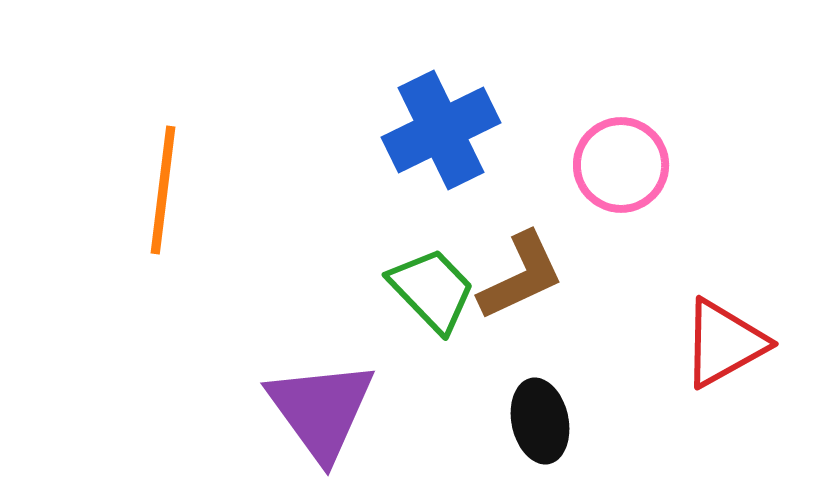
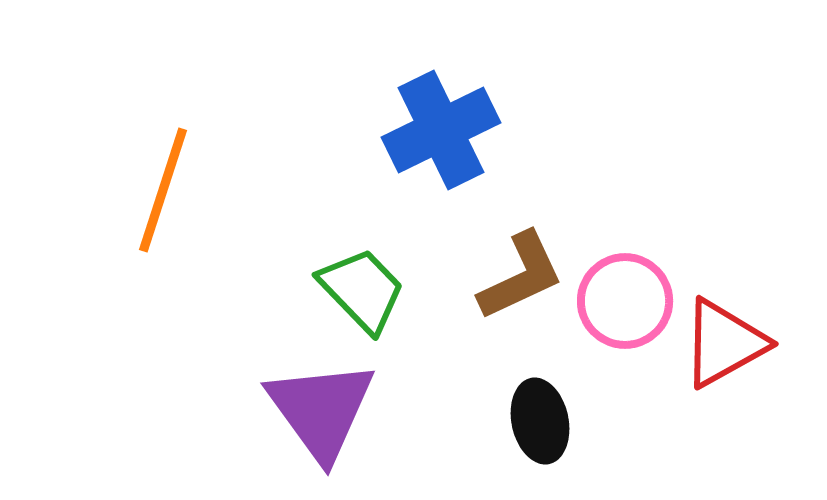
pink circle: moved 4 px right, 136 px down
orange line: rotated 11 degrees clockwise
green trapezoid: moved 70 px left
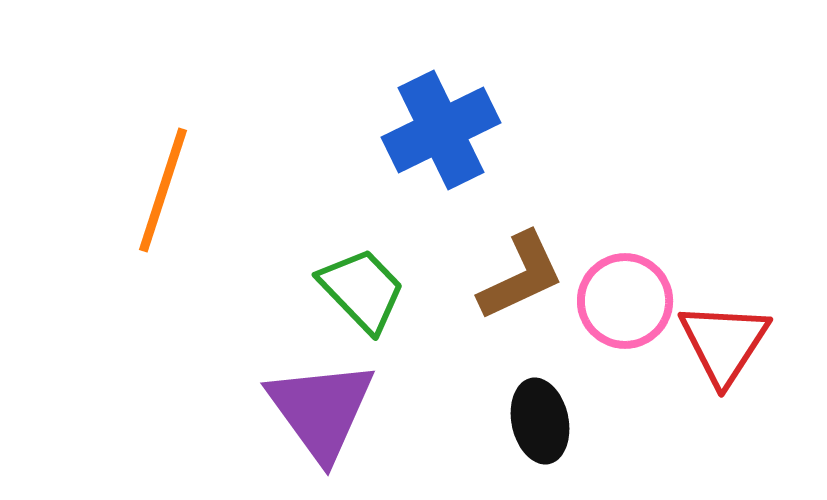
red triangle: rotated 28 degrees counterclockwise
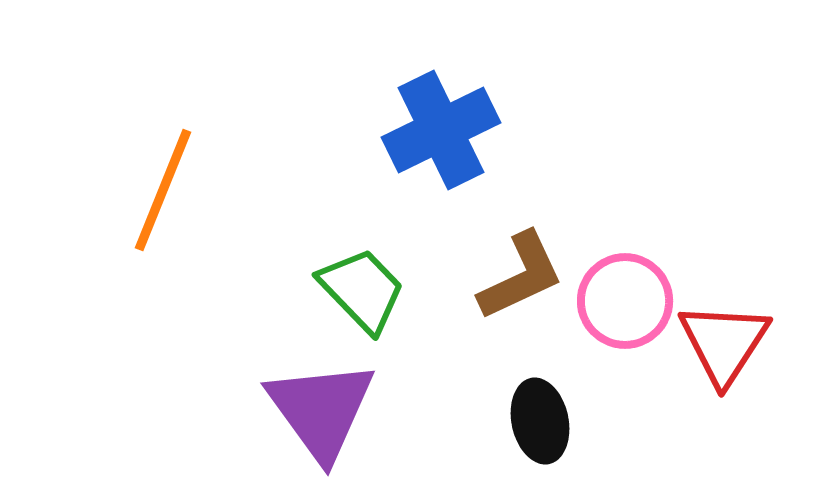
orange line: rotated 4 degrees clockwise
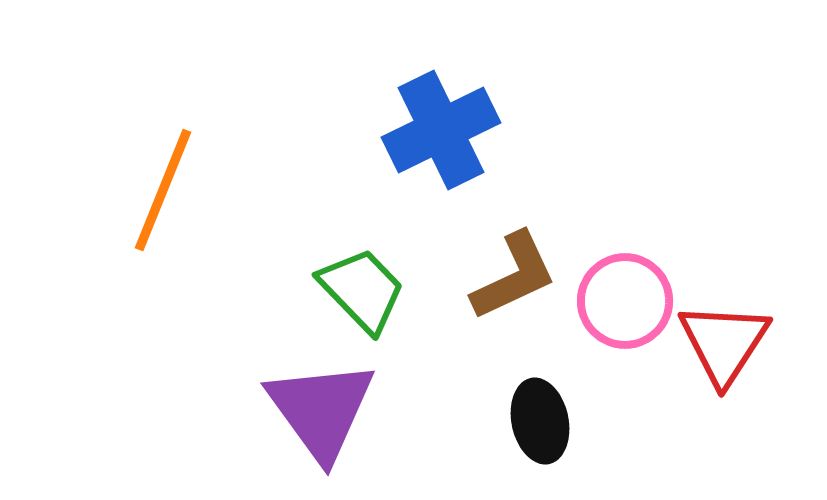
brown L-shape: moved 7 px left
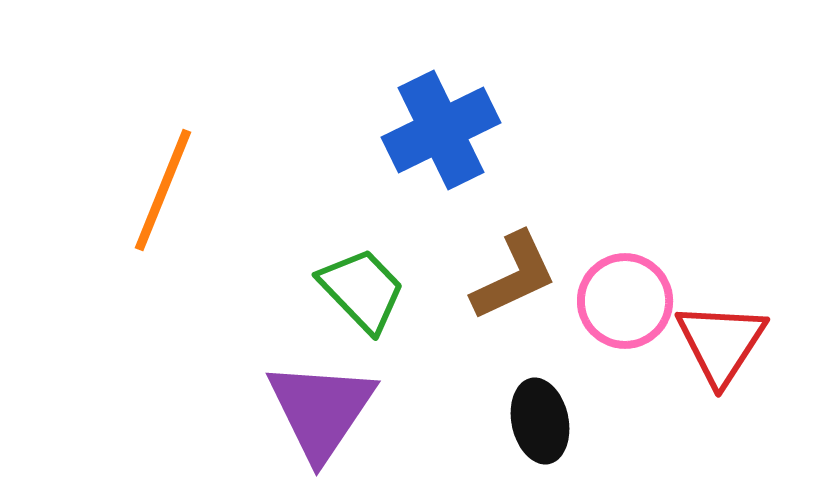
red triangle: moved 3 px left
purple triangle: rotated 10 degrees clockwise
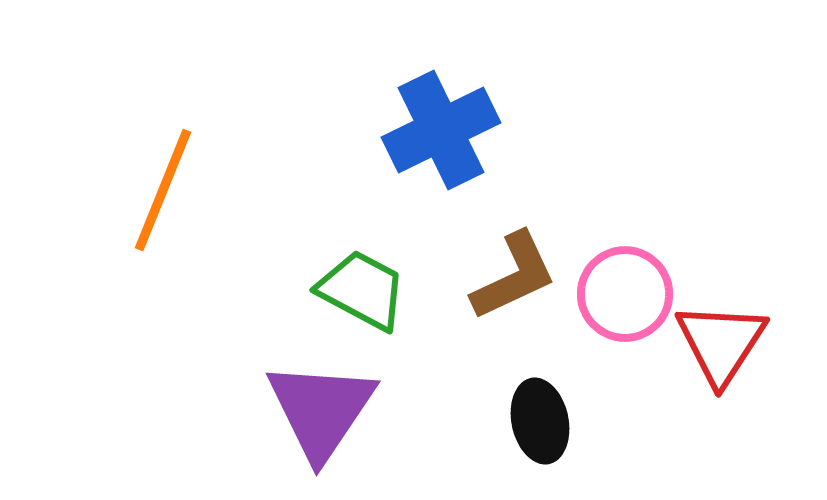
green trapezoid: rotated 18 degrees counterclockwise
pink circle: moved 7 px up
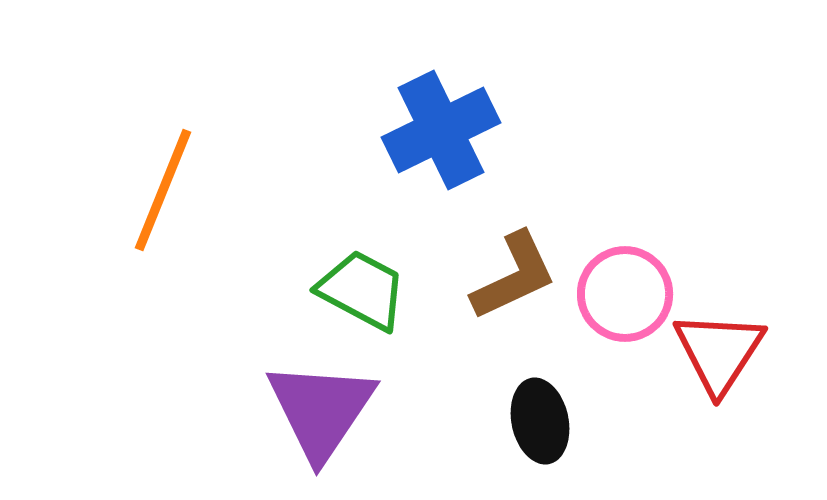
red triangle: moved 2 px left, 9 px down
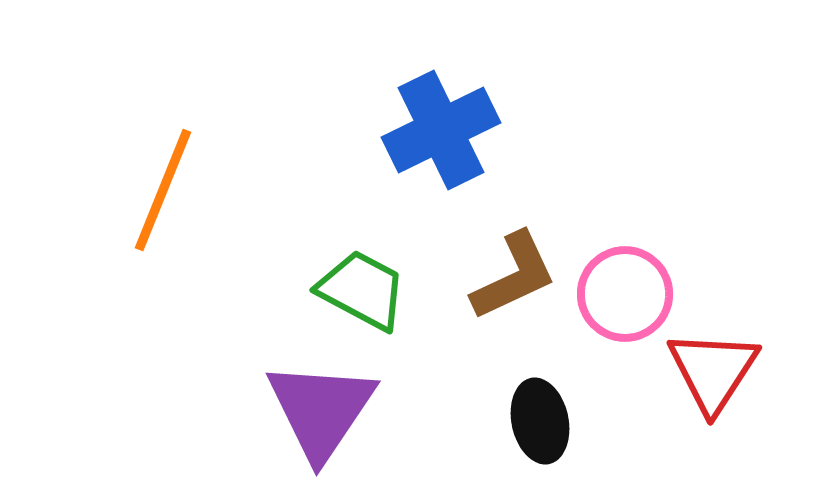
red triangle: moved 6 px left, 19 px down
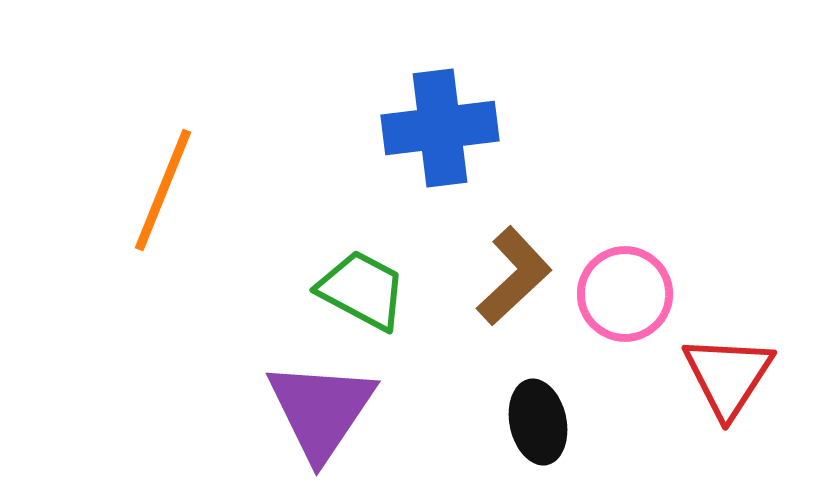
blue cross: moved 1 px left, 2 px up; rotated 19 degrees clockwise
brown L-shape: rotated 18 degrees counterclockwise
red triangle: moved 15 px right, 5 px down
black ellipse: moved 2 px left, 1 px down
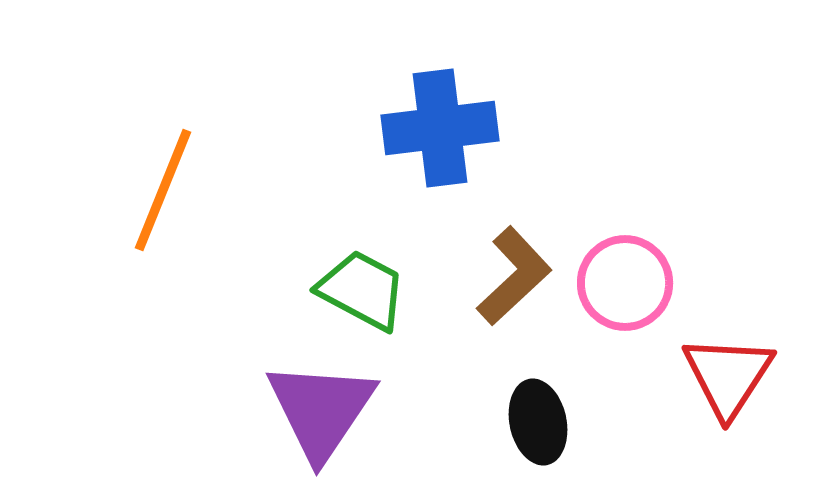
pink circle: moved 11 px up
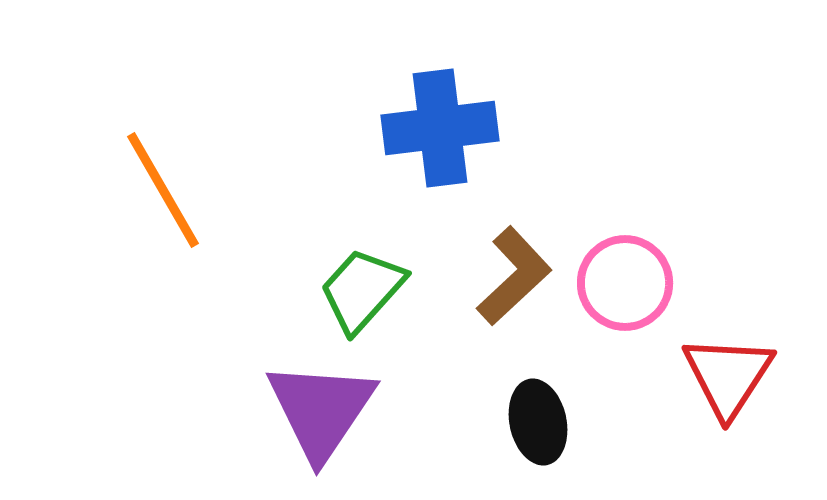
orange line: rotated 52 degrees counterclockwise
green trapezoid: rotated 76 degrees counterclockwise
